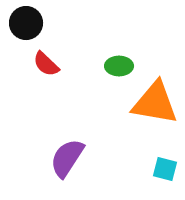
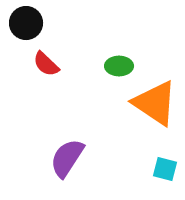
orange triangle: rotated 24 degrees clockwise
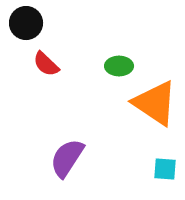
cyan square: rotated 10 degrees counterclockwise
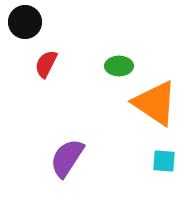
black circle: moved 1 px left, 1 px up
red semicircle: rotated 72 degrees clockwise
cyan square: moved 1 px left, 8 px up
